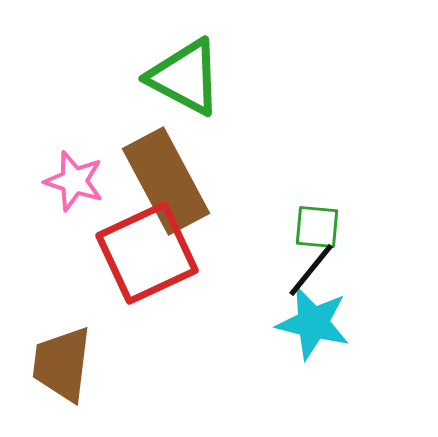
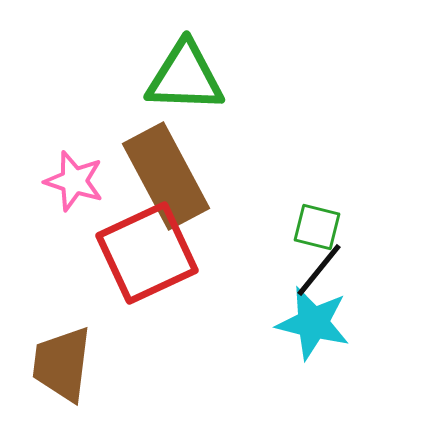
green triangle: rotated 26 degrees counterclockwise
brown rectangle: moved 5 px up
green square: rotated 9 degrees clockwise
black line: moved 8 px right
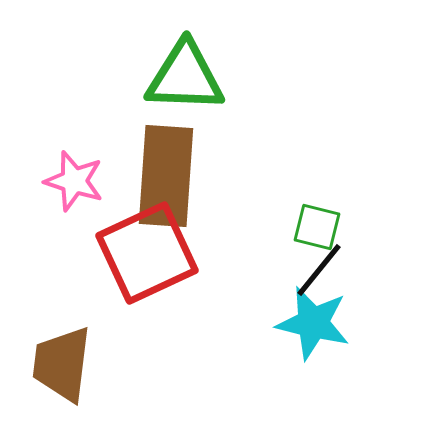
brown rectangle: rotated 32 degrees clockwise
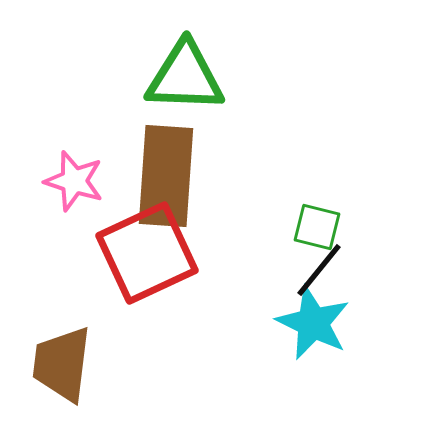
cyan star: rotated 12 degrees clockwise
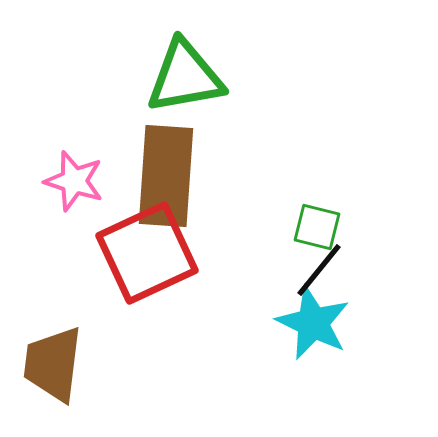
green triangle: rotated 12 degrees counterclockwise
brown trapezoid: moved 9 px left
